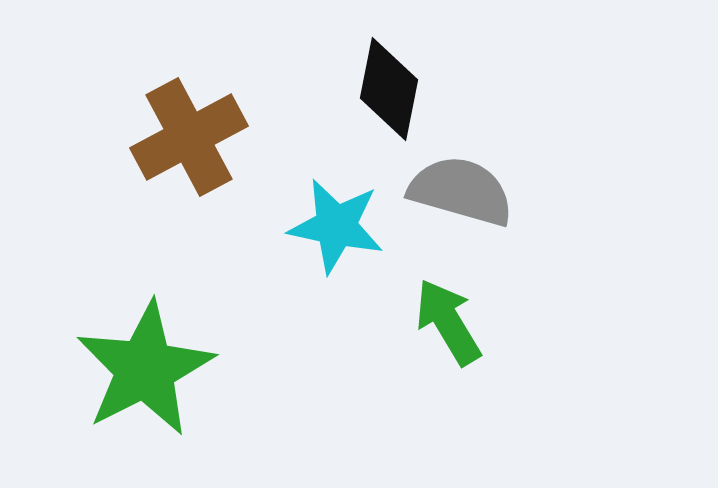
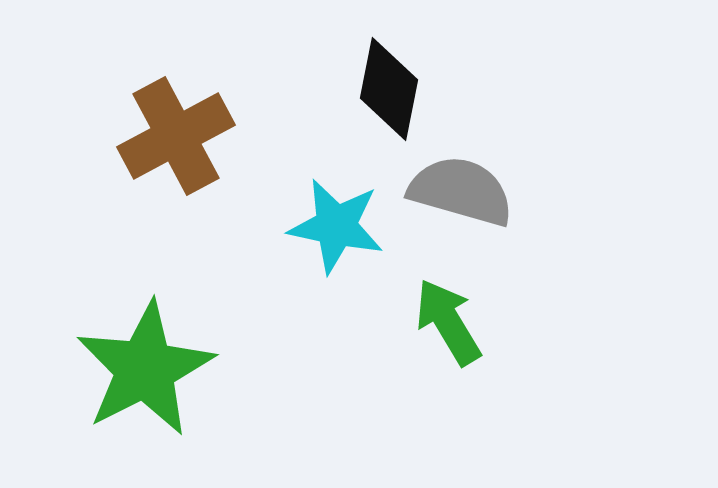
brown cross: moved 13 px left, 1 px up
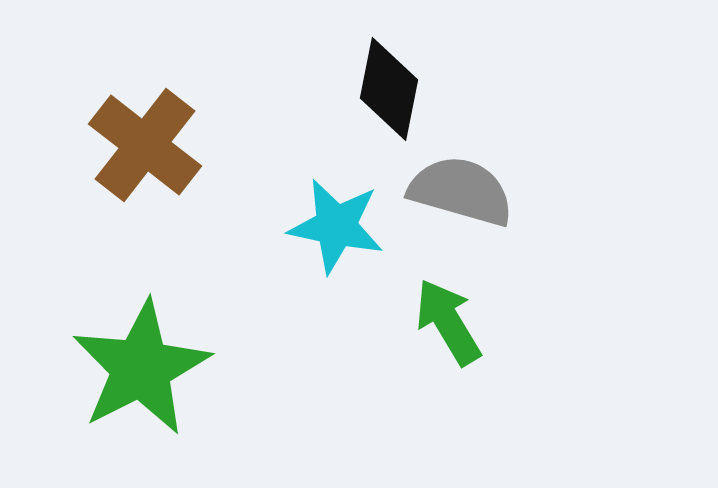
brown cross: moved 31 px left, 9 px down; rotated 24 degrees counterclockwise
green star: moved 4 px left, 1 px up
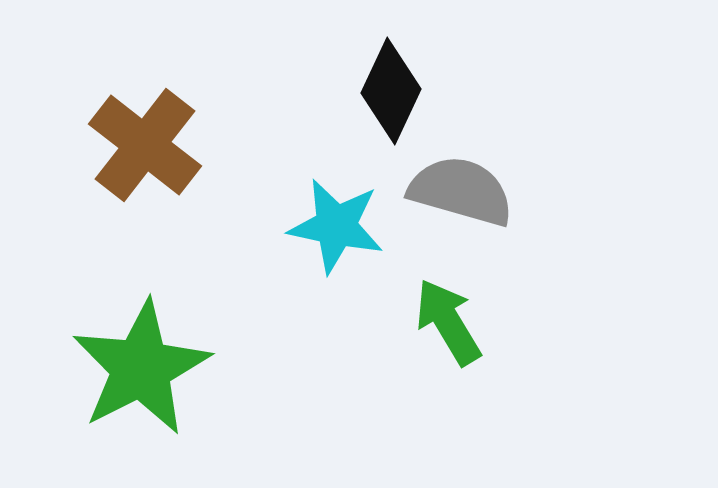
black diamond: moved 2 px right, 2 px down; rotated 14 degrees clockwise
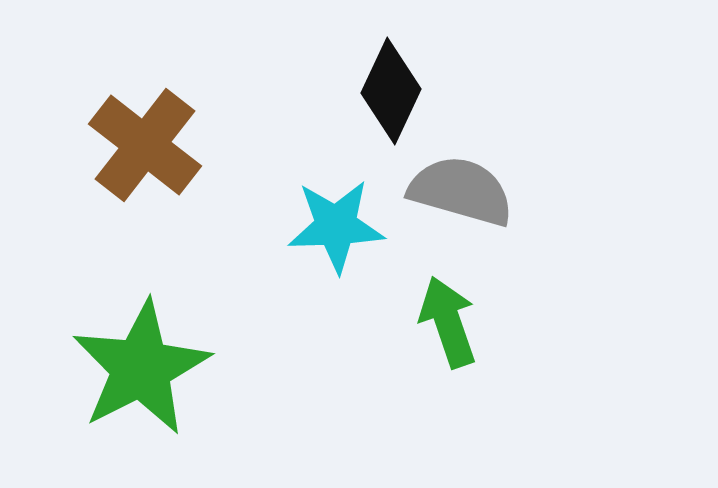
cyan star: rotated 14 degrees counterclockwise
green arrow: rotated 12 degrees clockwise
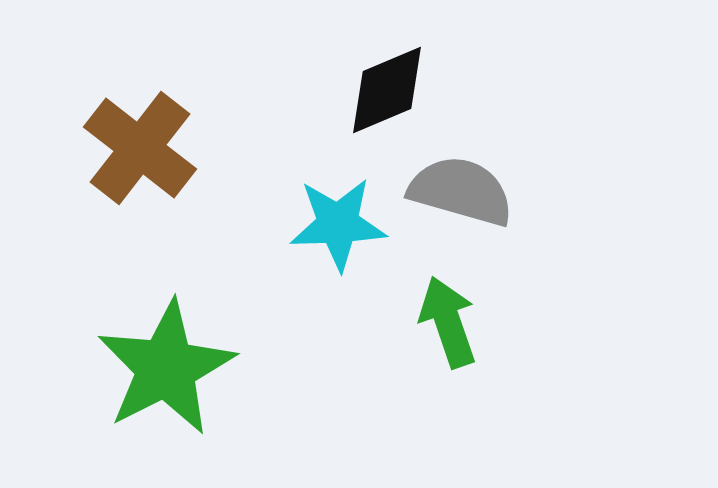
black diamond: moved 4 px left, 1 px up; rotated 42 degrees clockwise
brown cross: moved 5 px left, 3 px down
cyan star: moved 2 px right, 2 px up
green star: moved 25 px right
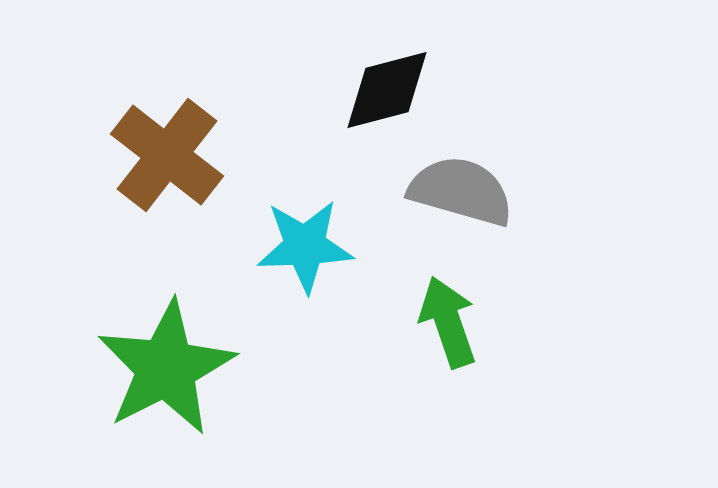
black diamond: rotated 8 degrees clockwise
brown cross: moved 27 px right, 7 px down
cyan star: moved 33 px left, 22 px down
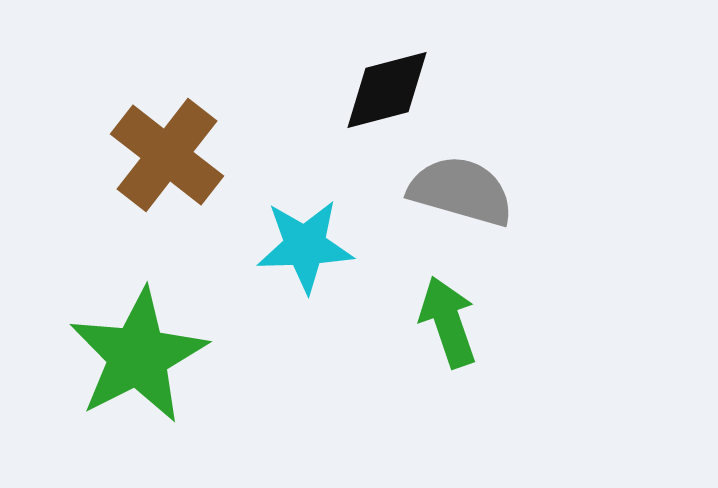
green star: moved 28 px left, 12 px up
